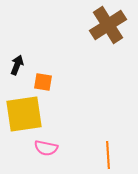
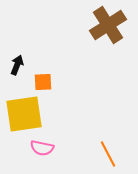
orange square: rotated 12 degrees counterclockwise
pink semicircle: moved 4 px left
orange line: moved 1 px up; rotated 24 degrees counterclockwise
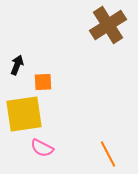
pink semicircle: rotated 15 degrees clockwise
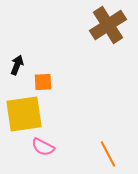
pink semicircle: moved 1 px right, 1 px up
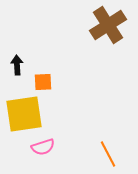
black arrow: rotated 24 degrees counterclockwise
pink semicircle: rotated 45 degrees counterclockwise
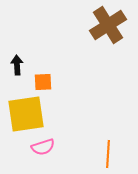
yellow square: moved 2 px right
orange line: rotated 32 degrees clockwise
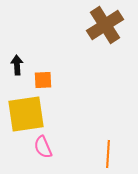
brown cross: moved 3 px left
orange square: moved 2 px up
pink semicircle: rotated 85 degrees clockwise
